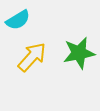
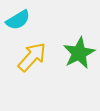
green star: rotated 16 degrees counterclockwise
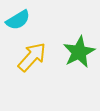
green star: moved 1 px up
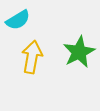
yellow arrow: rotated 32 degrees counterclockwise
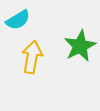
green star: moved 1 px right, 6 px up
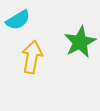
green star: moved 4 px up
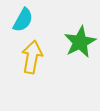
cyan semicircle: moved 5 px right; rotated 30 degrees counterclockwise
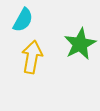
green star: moved 2 px down
